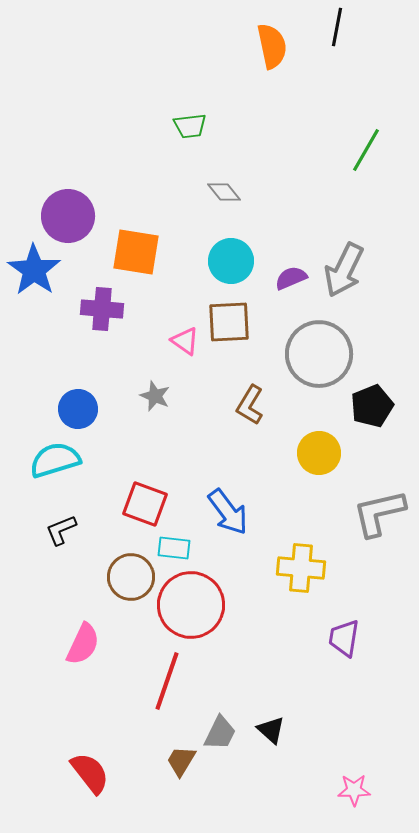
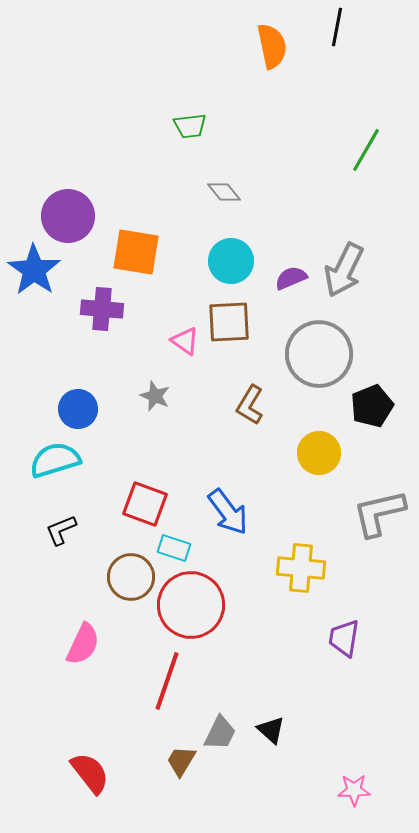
cyan rectangle: rotated 12 degrees clockwise
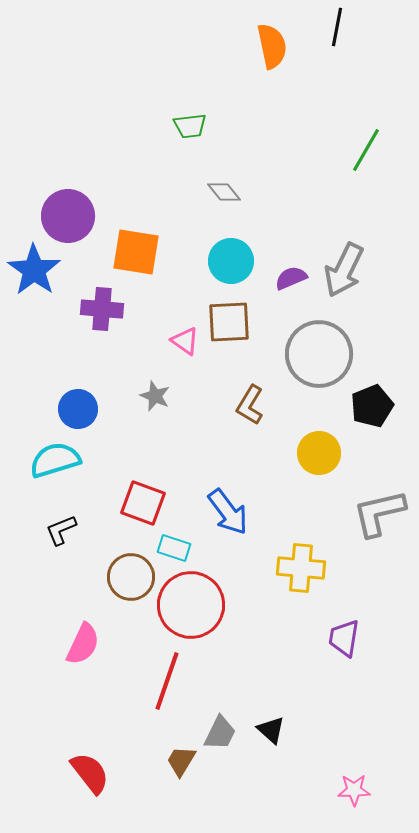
red square: moved 2 px left, 1 px up
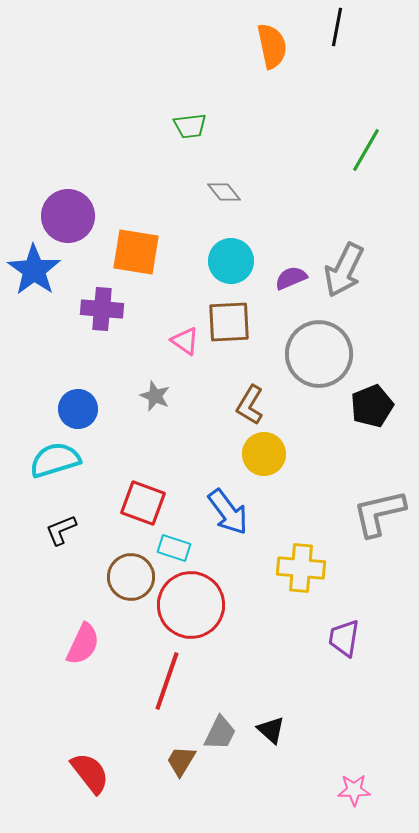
yellow circle: moved 55 px left, 1 px down
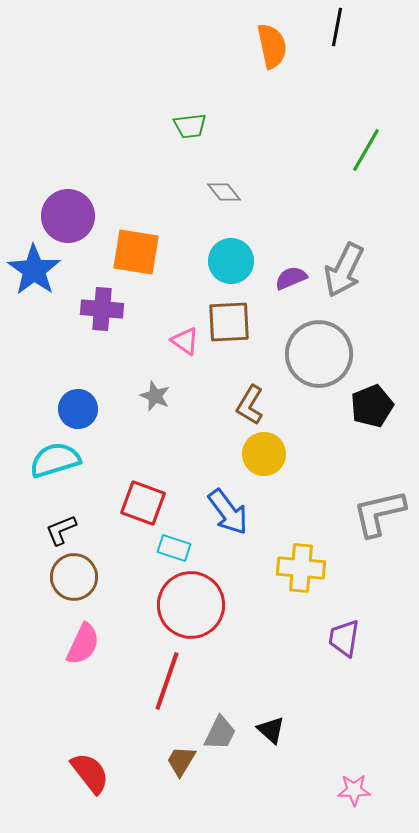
brown circle: moved 57 px left
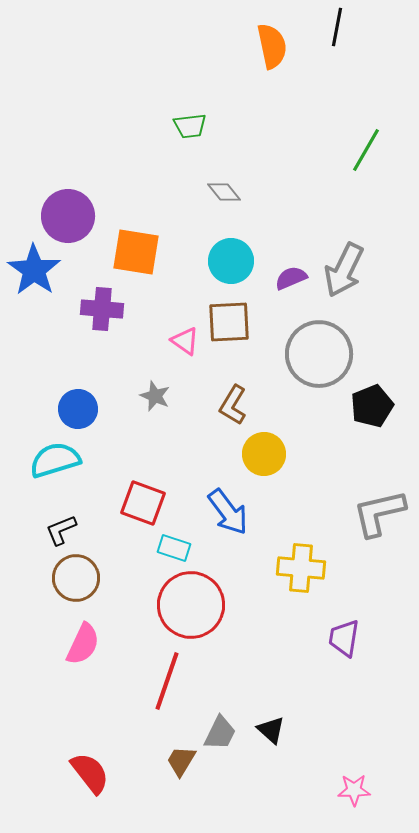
brown L-shape: moved 17 px left
brown circle: moved 2 px right, 1 px down
